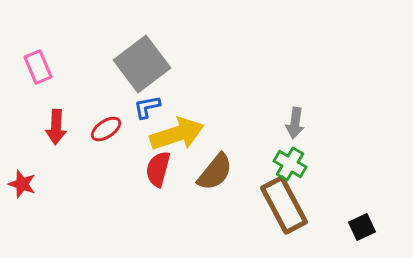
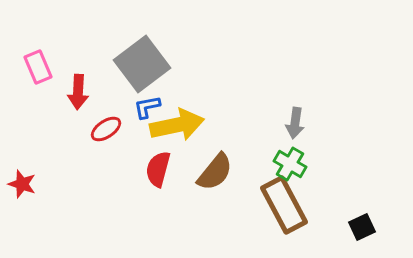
red arrow: moved 22 px right, 35 px up
yellow arrow: moved 9 px up; rotated 6 degrees clockwise
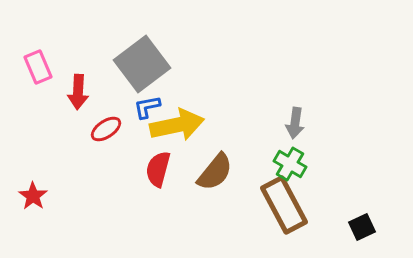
red star: moved 11 px right, 12 px down; rotated 16 degrees clockwise
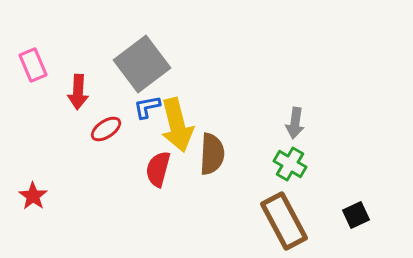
pink rectangle: moved 5 px left, 2 px up
yellow arrow: rotated 88 degrees clockwise
brown semicircle: moved 3 px left, 18 px up; rotated 36 degrees counterclockwise
brown rectangle: moved 16 px down
black square: moved 6 px left, 12 px up
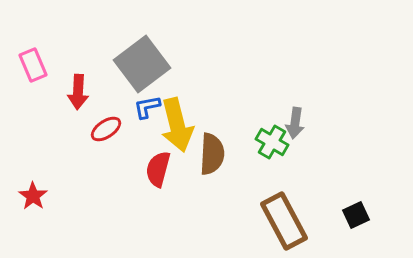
green cross: moved 18 px left, 22 px up
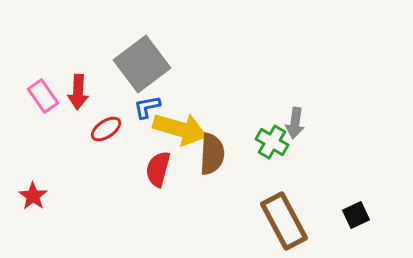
pink rectangle: moved 10 px right, 31 px down; rotated 12 degrees counterclockwise
yellow arrow: moved 3 px right, 4 px down; rotated 60 degrees counterclockwise
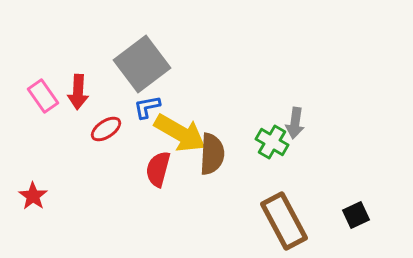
yellow arrow: moved 4 px down; rotated 14 degrees clockwise
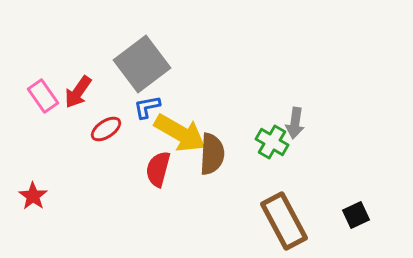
red arrow: rotated 32 degrees clockwise
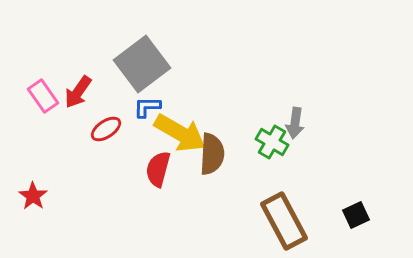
blue L-shape: rotated 12 degrees clockwise
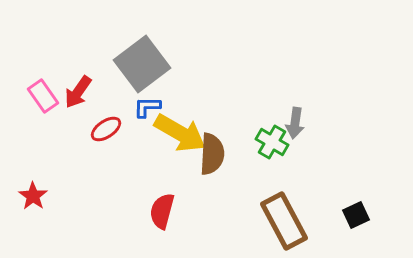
red semicircle: moved 4 px right, 42 px down
